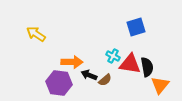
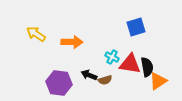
cyan cross: moved 1 px left, 1 px down
orange arrow: moved 20 px up
brown semicircle: rotated 24 degrees clockwise
orange triangle: moved 2 px left, 4 px up; rotated 18 degrees clockwise
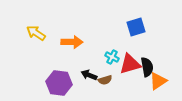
yellow arrow: moved 1 px up
red triangle: rotated 25 degrees counterclockwise
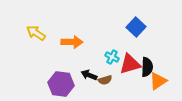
blue square: rotated 30 degrees counterclockwise
black semicircle: rotated 12 degrees clockwise
purple hexagon: moved 2 px right, 1 px down
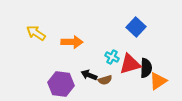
black semicircle: moved 1 px left, 1 px down
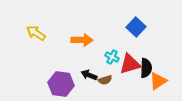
orange arrow: moved 10 px right, 2 px up
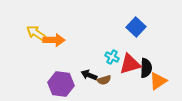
orange arrow: moved 28 px left
brown semicircle: moved 1 px left
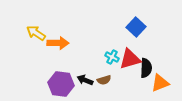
orange arrow: moved 4 px right, 3 px down
red triangle: moved 5 px up
black arrow: moved 4 px left, 5 px down
orange triangle: moved 2 px right, 2 px down; rotated 12 degrees clockwise
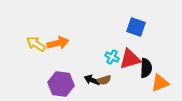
blue square: rotated 24 degrees counterclockwise
yellow arrow: moved 11 px down
orange arrow: rotated 15 degrees counterclockwise
black arrow: moved 7 px right
